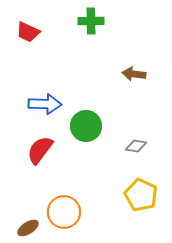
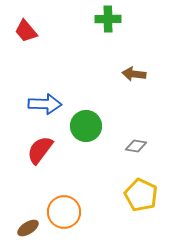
green cross: moved 17 px right, 2 px up
red trapezoid: moved 2 px left, 1 px up; rotated 25 degrees clockwise
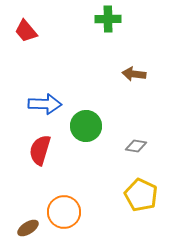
red semicircle: rotated 20 degrees counterclockwise
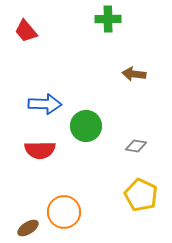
red semicircle: rotated 108 degrees counterclockwise
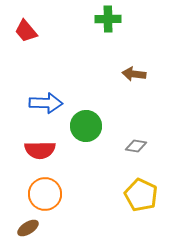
blue arrow: moved 1 px right, 1 px up
orange circle: moved 19 px left, 18 px up
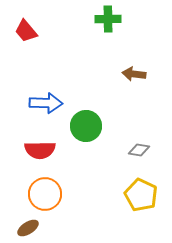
gray diamond: moved 3 px right, 4 px down
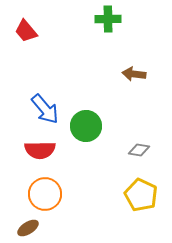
blue arrow: moved 1 px left, 6 px down; rotated 48 degrees clockwise
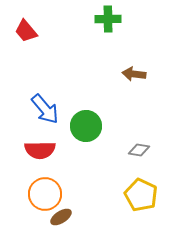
brown ellipse: moved 33 px right, 11 px up
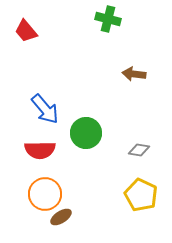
green cross: rotated 15 degrees clockwise
green circle: moved 7 px down
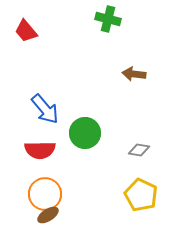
green circle: moved 1 px left
brown ellipse: moved 13 px left, 2 px up
